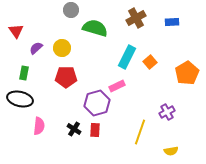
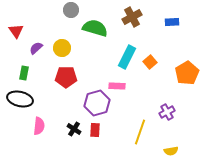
brown cross: moved 4 px left, 1 px up
pink rectangle: rotated 28 degrees clockwise
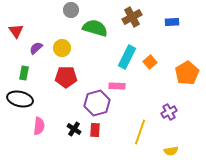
purple cross: moved 2 px right
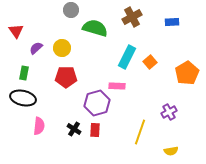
black ellipse: moved 3 px right, 1 px up
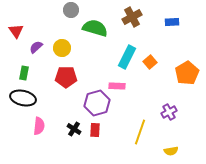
purple semicircle: moved 1 px up
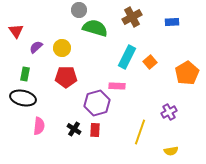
gray circle: moved 8 px right
green rectangle: moved 1 px right, 1 px down
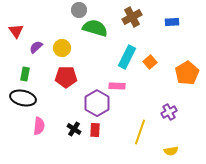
purple hexagon: rotated 15 degrees counterclockwise
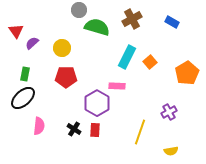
brown cross: moved 2 px down
blue rectangle: rotated 32 degrees clockwise
green semicircle: moved 2 px right, 1 px up
purple semicircle: moved 4 px left, 4 px up
black ellipse: rotated 55 degrees counterclockwise
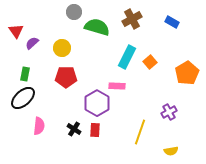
gray circle: moved 5 px left, 2 px down
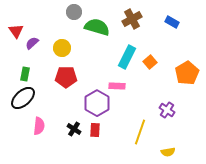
purple cross: moved 2 px left, 2 px up; rotated 28 degrees counterclockwise
yellow semicircle: moved 3 px left, 1 px down
